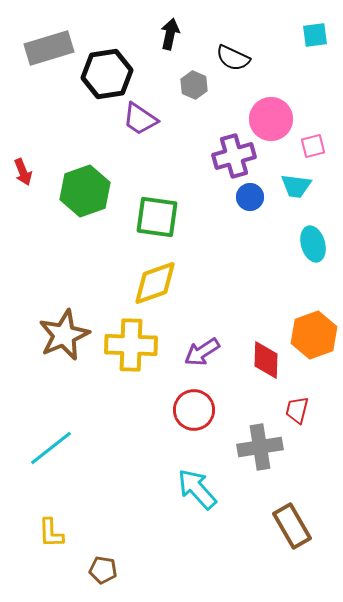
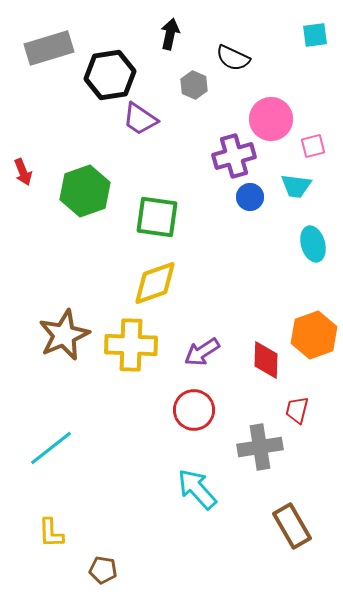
black hexagon: moved 3 px right, 1 px down
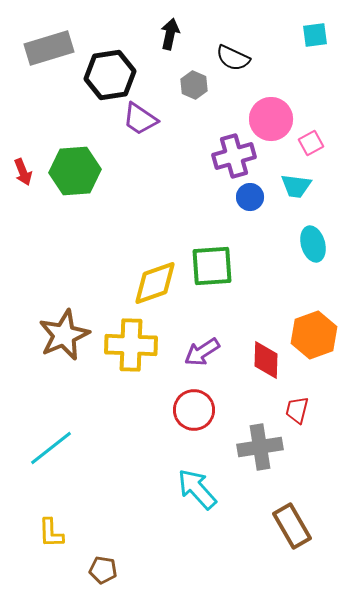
pink square: moved 2 px left, 3 px up; rotated 15 degrees counterclockwise
green hexagon: moved 10 px left, 20 px up; rotated 15 degrees clockwise
green square: moved 55 px right, 49 px down; rotated 12 degrees counterclockwise
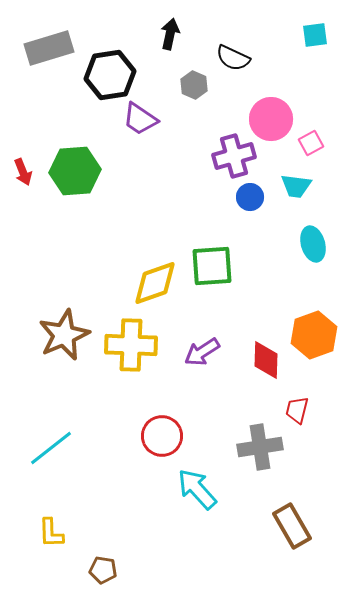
red circle: moved 32 px left, 26 px down
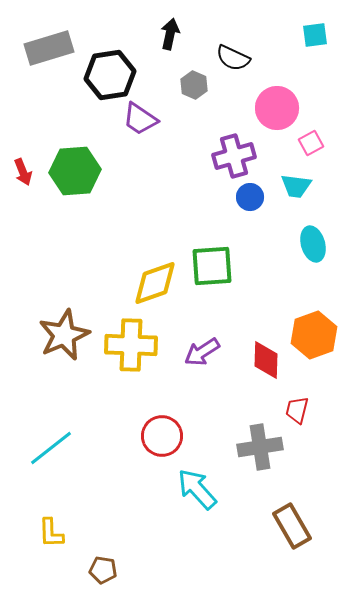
pink circle: moved 6 px right, 11 px up
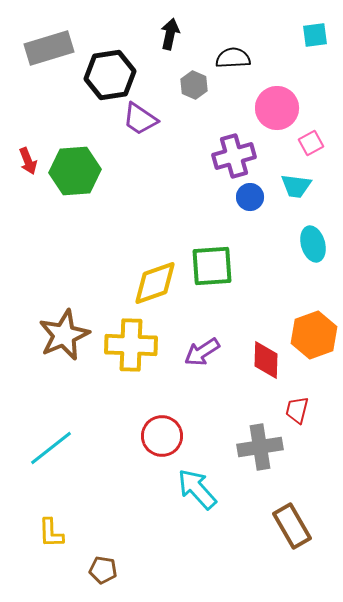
black semicircle: rotated 152 degrees clockwise
red arrow: moved 5 px right, 11 px up
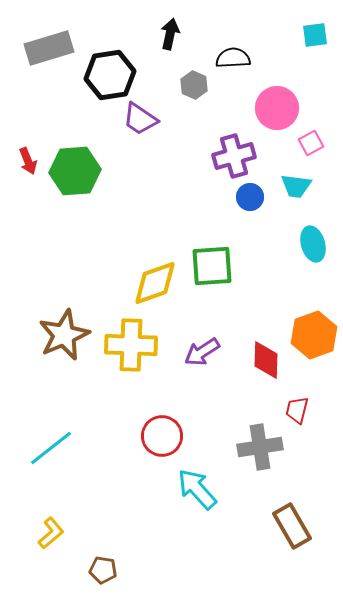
yellow L-shape: rotated 128 degrees counterclockwise
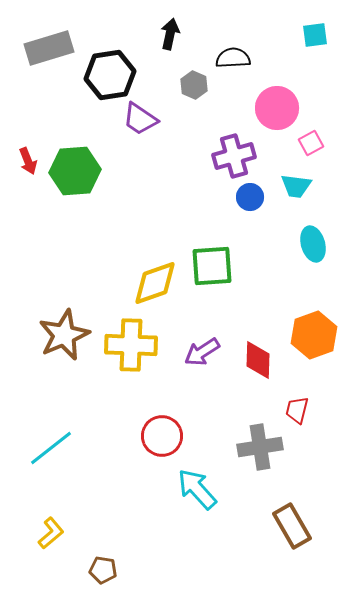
red diamond: moved 8 px left
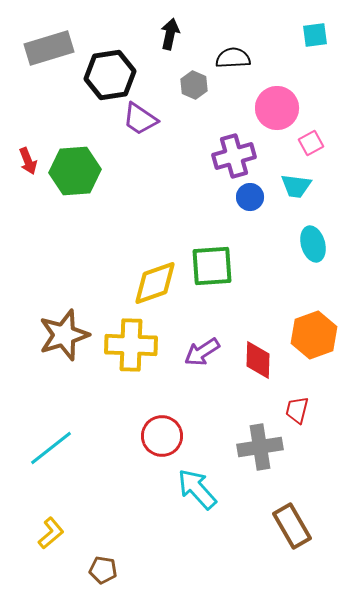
brown star: rotated 6 degrees clockwise
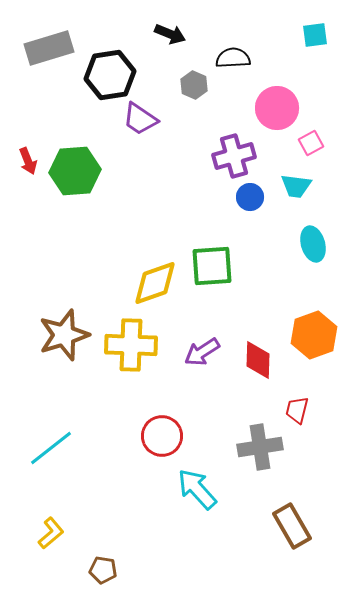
black arrow: rotated 100 degrees clockwise
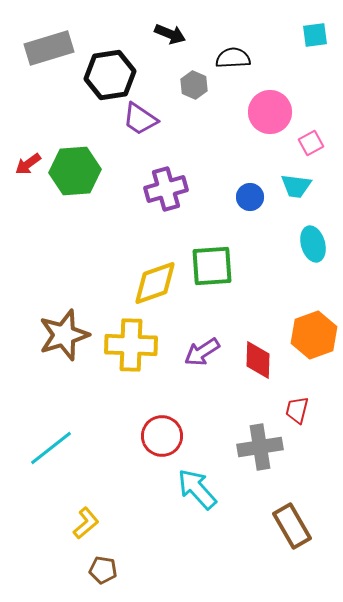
pink circle: moved 7 px left, 4 px down
purple cross: moved 68 px left, 33 px down
red arrow: moved 3 px down; rotated 76 degrees clockwise
yellow L-shape: moved 35 px right, 10 px up
